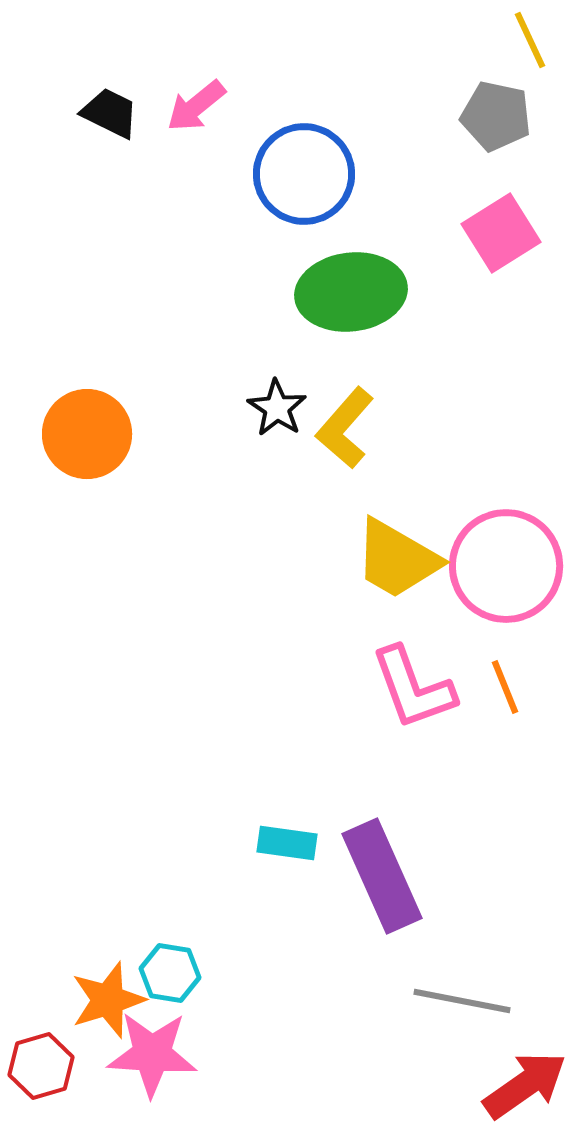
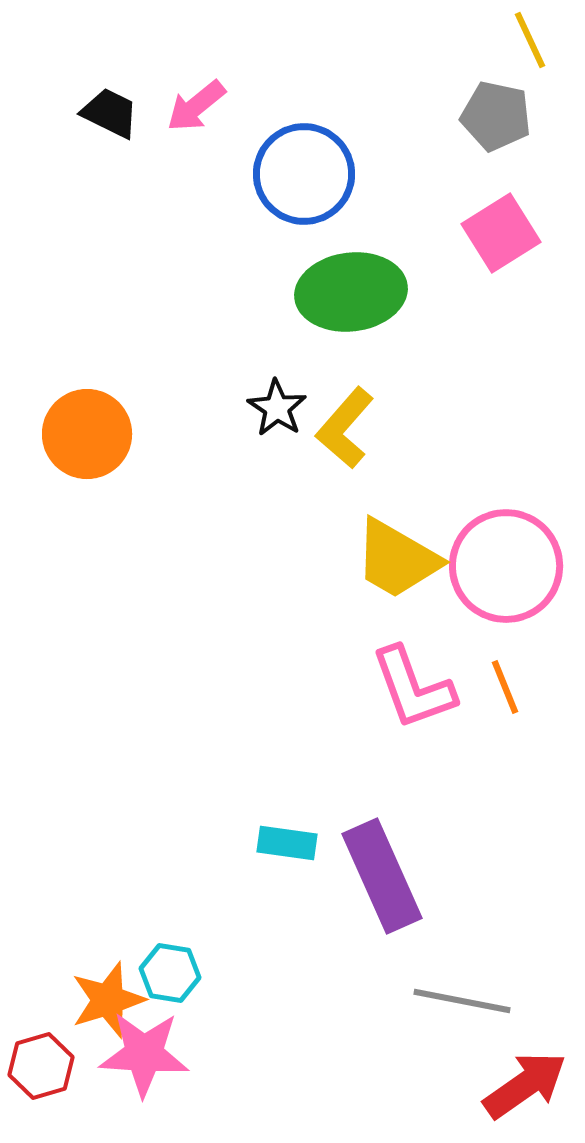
pink star: moved 8 px left
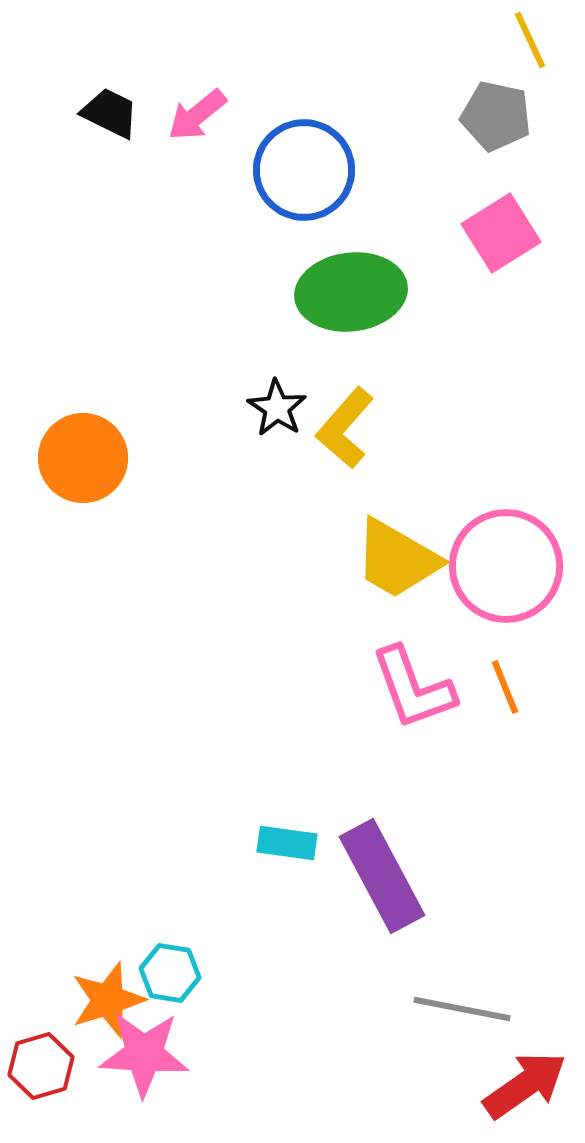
pink arrow: moved 1 px right, 9 px down
blue circle: moved 4 px up
orange circle: moved 4 px left, 24 px down
purple rectangle: rotated 4 degrees counterclockwise
gray line: moved 8 px down
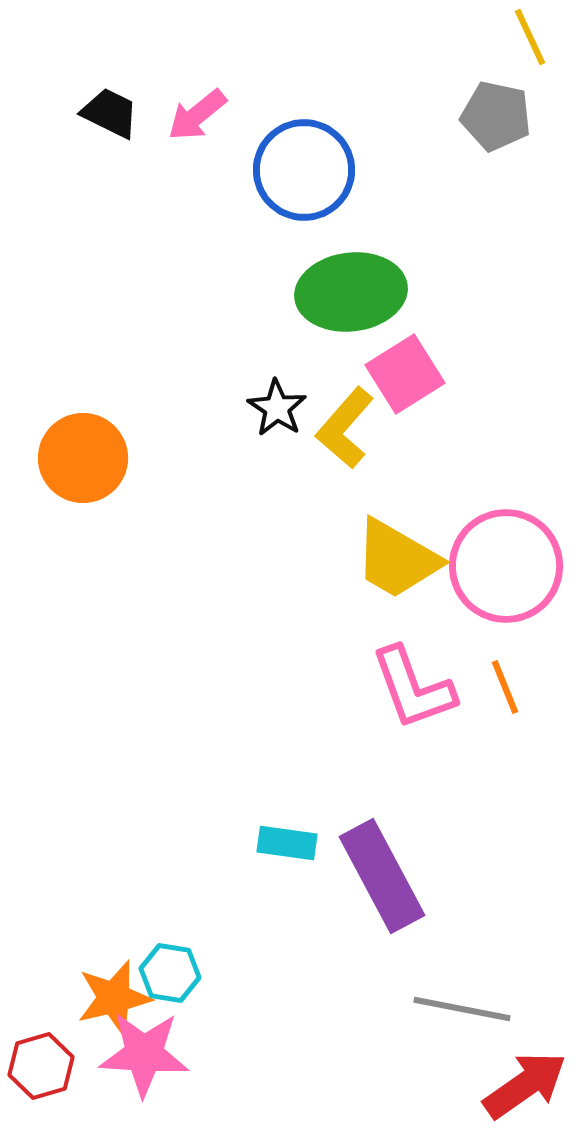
yellow line: moved 3 px up
pink square: moved 96 px left, 141 px down
orange star: moved 6 px right, 2 px up; rotated 4 degrees clockwise
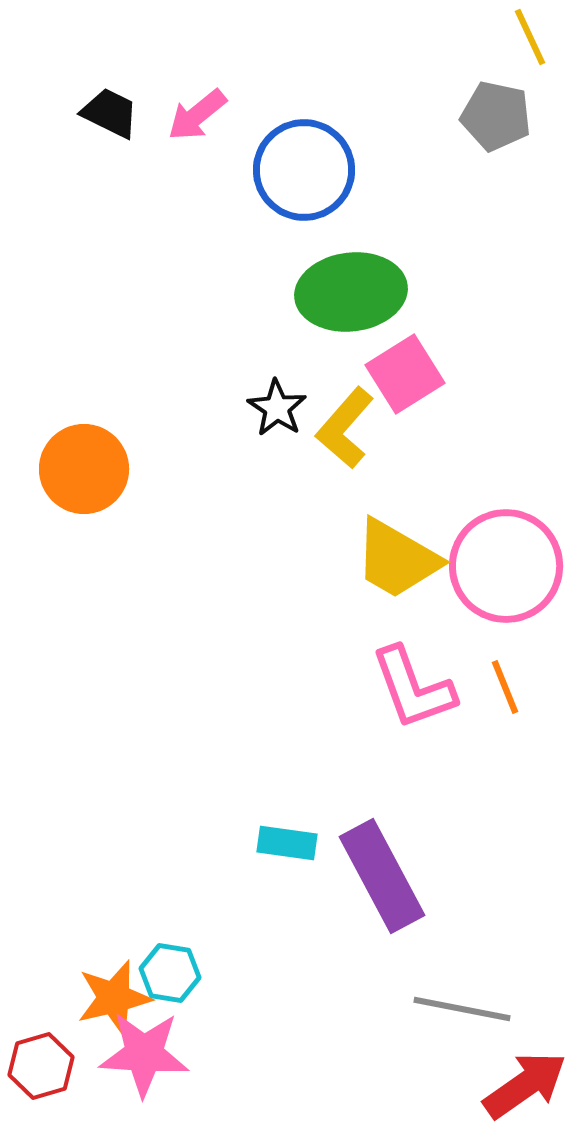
orange circle: moved 1 px right, 11 px down
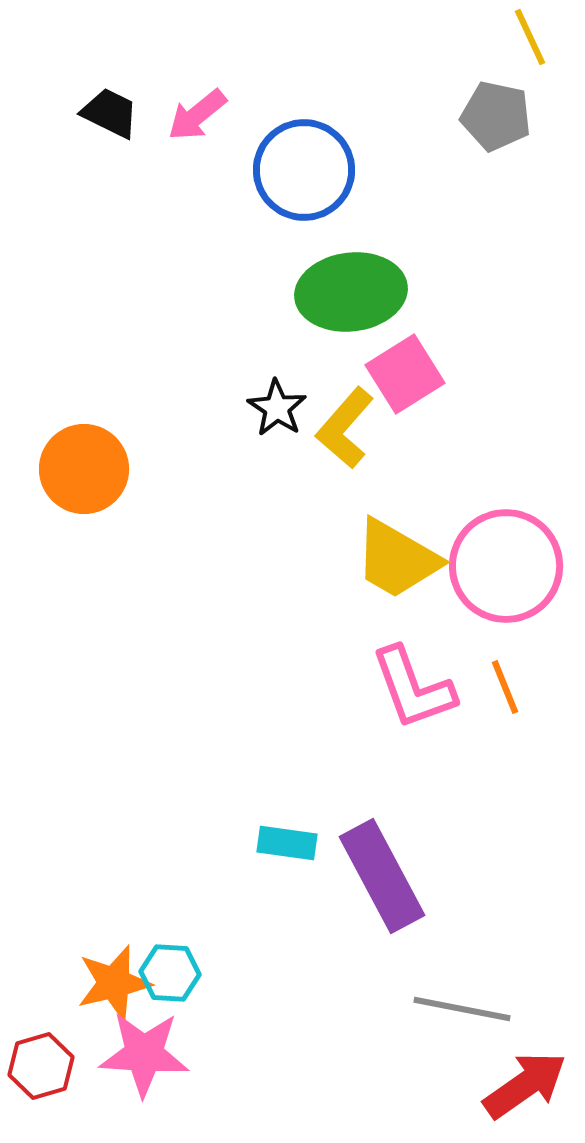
cyan hexagon: rotated 6 degrees counterclockwise
orange star: moved 15 px up
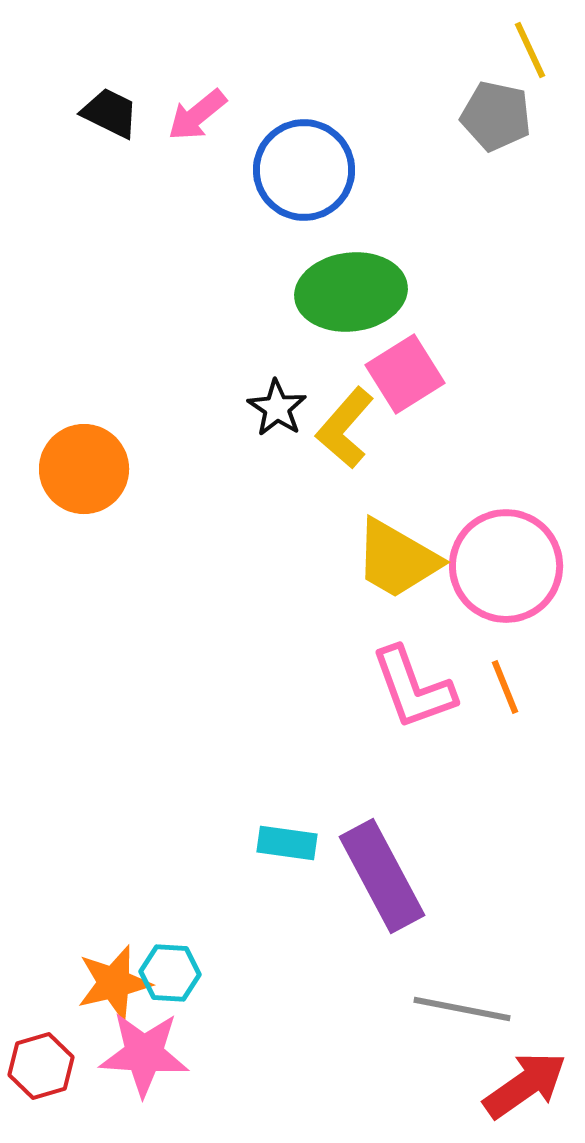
yellow line: moved 13 px down
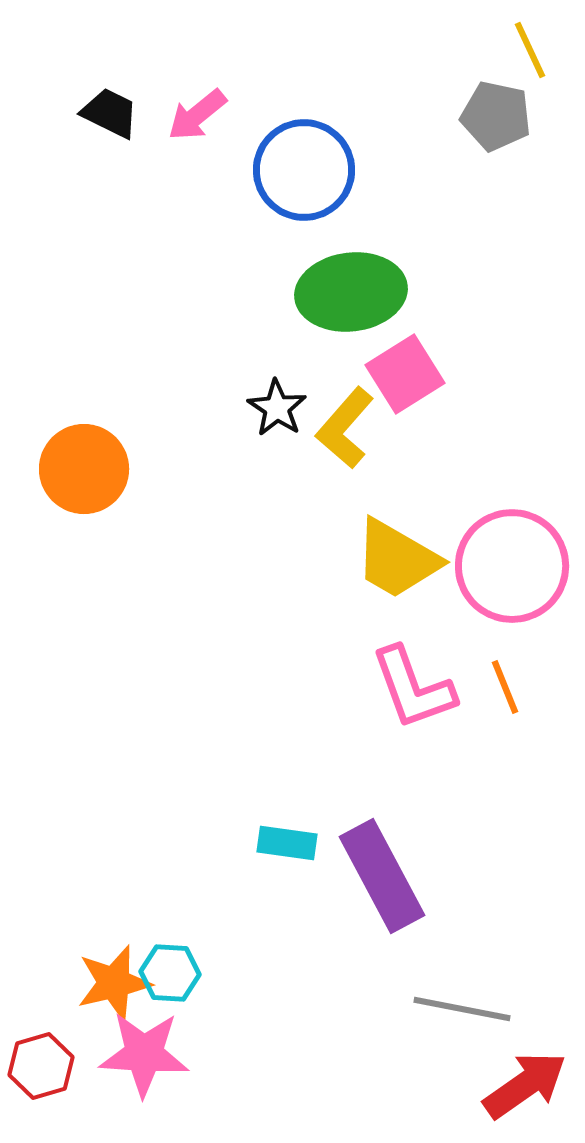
pink circle: moved 6 px right
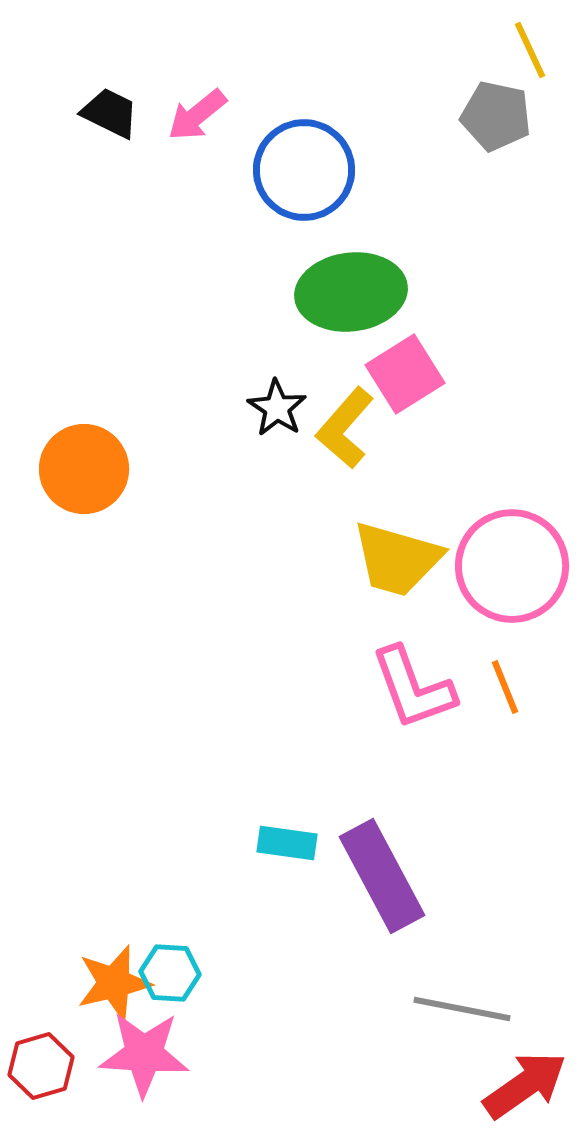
yellow trapezoid: rotated 14 degrees counterclockwise
